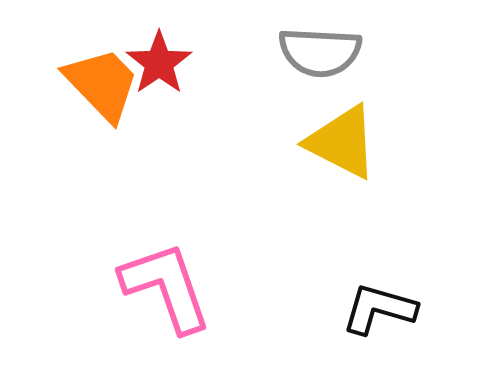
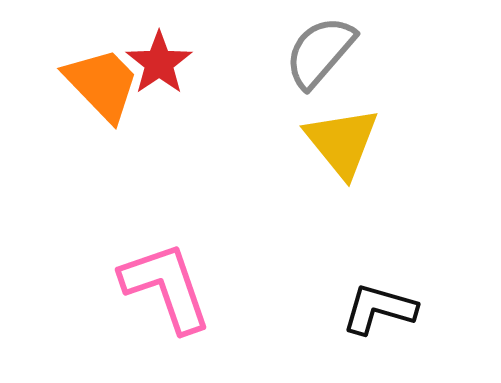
gray semicircle: rotated 128 degrees clockwise
yellow triangle: rotated 24 degrees clockwise
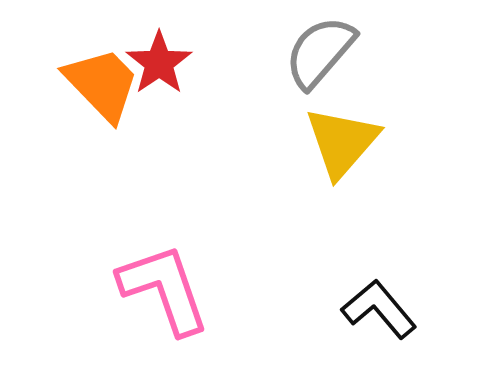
yellow triangle: rotated 20 degrees clockwise
pink L-shape: moved 2 px left, 2 px down
black L-shape: rotated 34 degrees clockwise
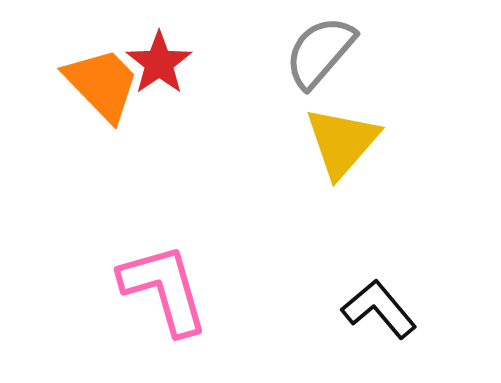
pink L-shape: rotated 3 degrees clockwise
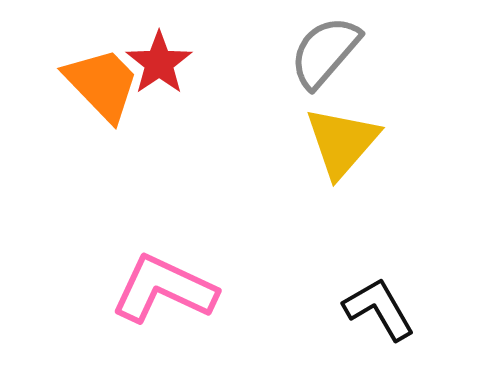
gray semicircle: moved 5 px right
pink L-shape: rotated 49 degrees counterclockwise
black L-shape: rotated 10 degrees clockwise
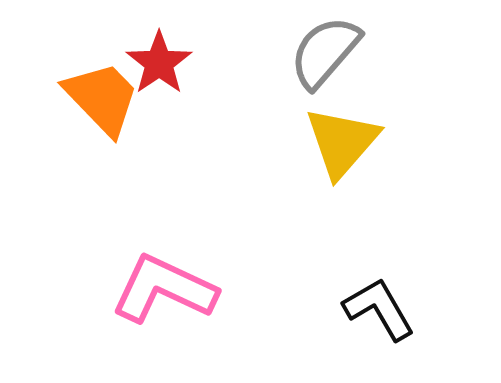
orange trapezoid: moved 14 px down
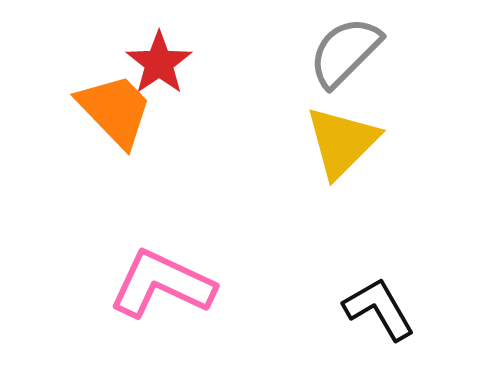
gray semicircle: moved 20 px right; rotated 4 degrees clockwise
orange trapezoid: moved 13 px right, 12 px down
yellow triangle: rotated 4 degrees clockwise
pink L-shape: moved 2 px left, 5 px up
